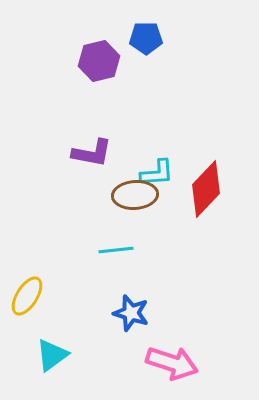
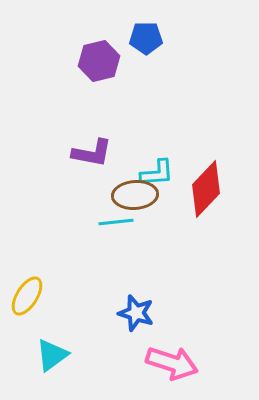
cyan line: moved 28 px up
blue star: moved 5 px right
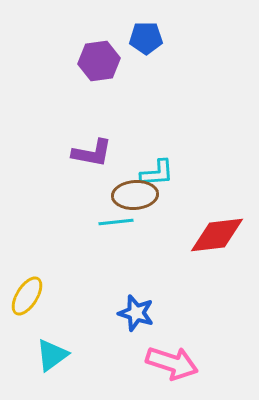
purple hexagon: rotated 6 degrees clockwise
red diamond: moved 11 px right, 46 px down; rotated 40 degrees clockwise
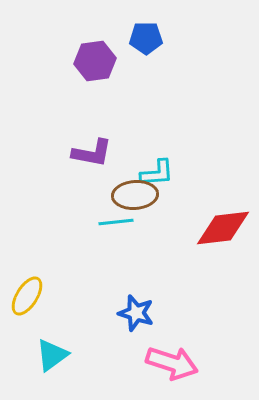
purple hexagon: moved 4 px left
red diamond: moved 6 px right, 7 px up
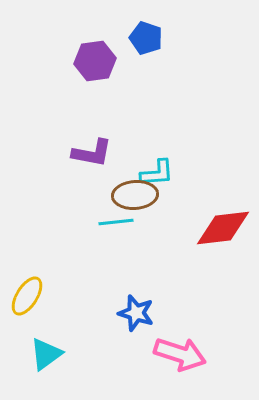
blue pentagon: rotated 20 degrees clockwise
cyan triangle: moved 6 px left, 1 px up
pink arrow: moved 8 px right, 9 px up
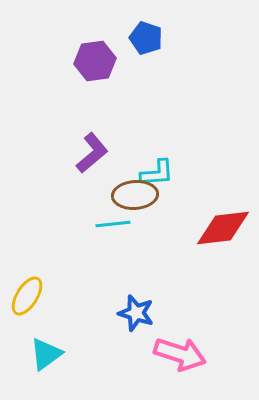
purple L-shape: rotated 51 degrees counterclockwise
cyan line: moved 3 px left, 2 px down
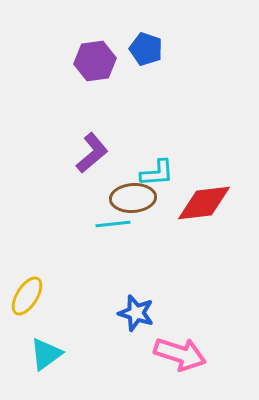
blue pentagon: moved 11 px down
brown ellipse: moved 2 px left, 3 px down
red diamond: moved 19 px left, 25 px up
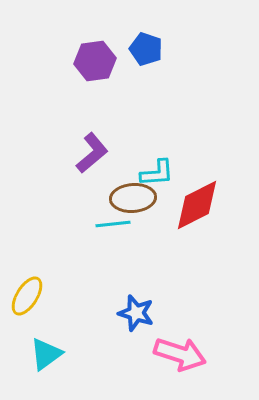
red diamond: moved 7 px left, 2 px down; rotated 20 degrees counterclockwise
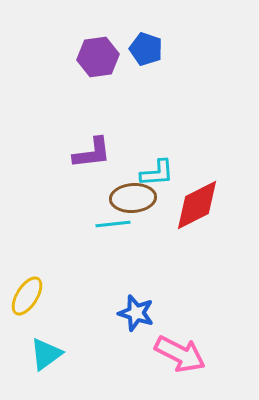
purple hexagon: moved 3 px right, 4 px up
purple L-shape: rotated 33 degrees clockwise
pink arrow: rotated 9 degrees clockwise
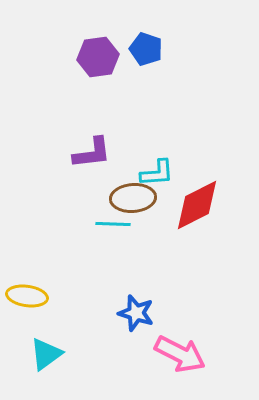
cyan line: rotated 8 degrees clockwise
yellow ellipse: rotated 66 degrees clockwise
